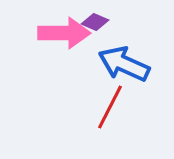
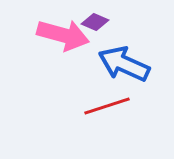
pink arrow: moved 1 px left, 2 px down; rotated 15 degrees clockwise
red line: moved 3 px left, 1 px up; rotated 45 degrees clockwise
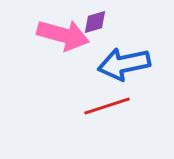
purple diamond: rotated 40 degrees counterclockwise
blue arrow: rotated 36 degrees counterclockwise
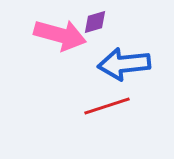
pink arrow: moved 3 px left
blue arrow: rotated 6 degrees clockwise
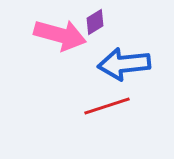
purple diamond: rotated 16 degrees counterclockwise
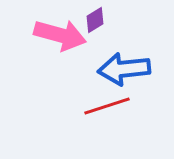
purple diamond: moved 2 px up
blue arrow: moved 5 px down
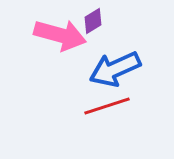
purple diamond: moved 2 px left, 1 px down
blue arrow: moved 9 px left; rotated 18 degrees counterclockwise
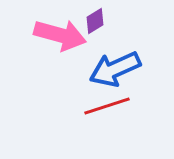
purple diamond: moved 2 px right
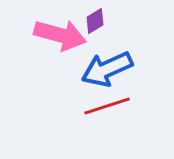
blue arrow: moved 8 px left
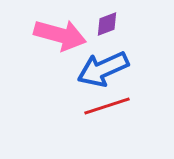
purple diamond: moved 12 px right, 3 px down; rotated 12 degrees clockwise
blue arrow: moved 4 px left
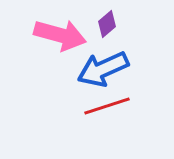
purple diamond: rotated 20 degrees counterclockwise
